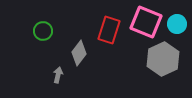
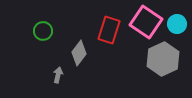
pink square: rotated 12 degrees clockwise
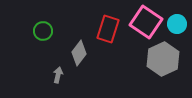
red rectangle: moved 1 px left, 1 px up
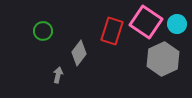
red rectangle: moved 4 px right, 2 px down
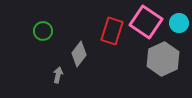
cyan circle: moved 2 px right, 1 px up
gray diamond: moved 1 px down
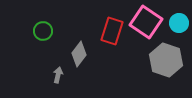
gray hexagon: moved 3 px right, 1 px down; rotated 16 degrees counterclockwise
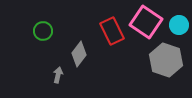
cyan circle: moved 2 px down
red rectangle: rotated 44 degrees counterclockwise
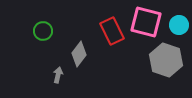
pink square: rotated 20 degrees counterclockwise
